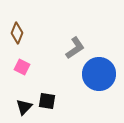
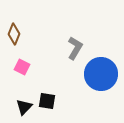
brown diamond: moved 3 px left, 1 px down
gray L-shape: rotated 25 degrees counterclockwise
blue circle: moved 2 px right
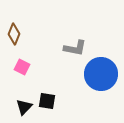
gray L-shape: rotated 70 degrees clockwise
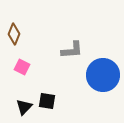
gray L-shape: moved 3 px left, 2 px down; rotated 15 degrees counterclockwise
blue circle: moved 2 px right, 1 px down
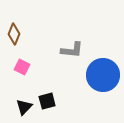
gray L-shape: rotated 10 degrees clockwise
black square: rotated 24 degrees counterclockwise
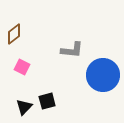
brown diamond: rotated 30 degrees clockwise
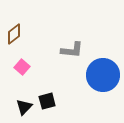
pink square: rotated 14 degrees clockwise
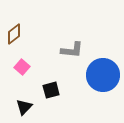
black square: moved 4 px right, 11 px up
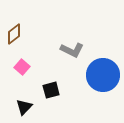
gray L-shape: rotated 20 degrees clockwise
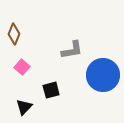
brown diamond: rotated 30 degrees counterclockwise
gray L-shape: rotated 35 degrees counterclockwise
